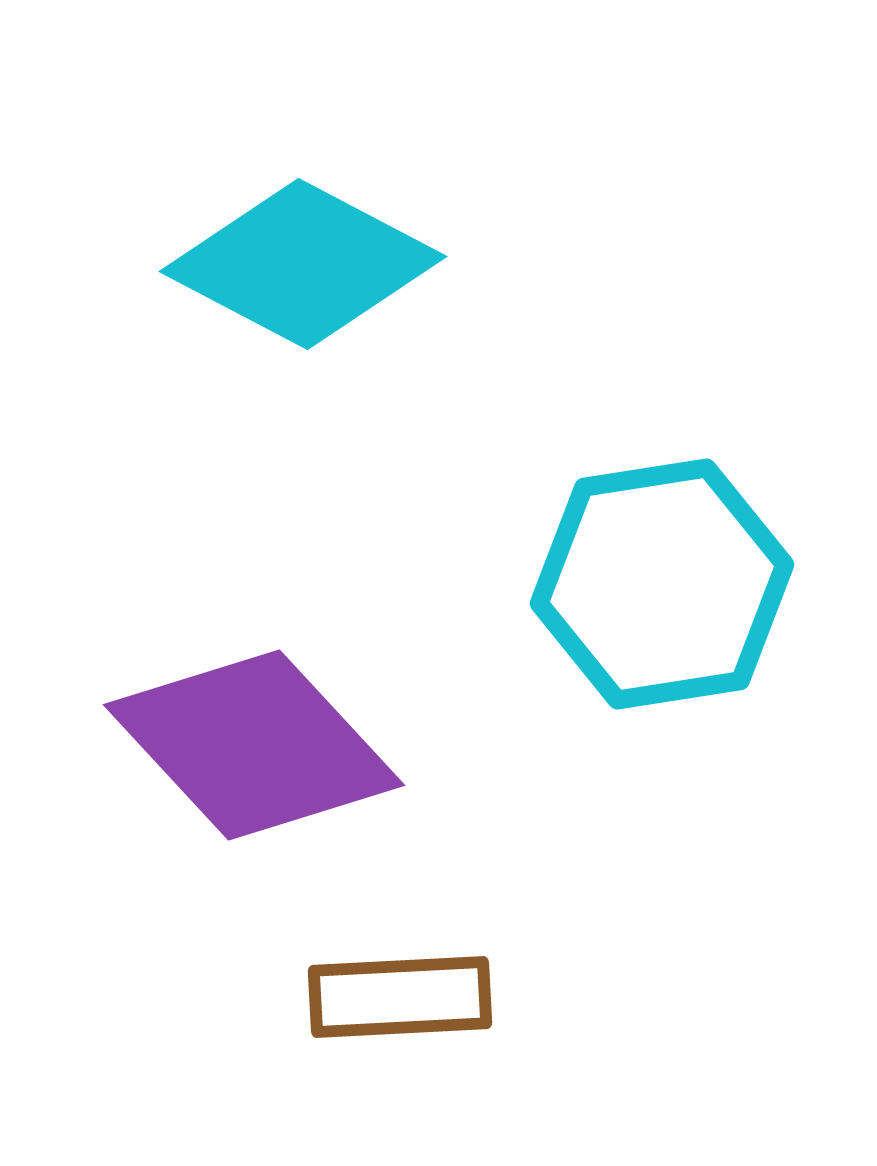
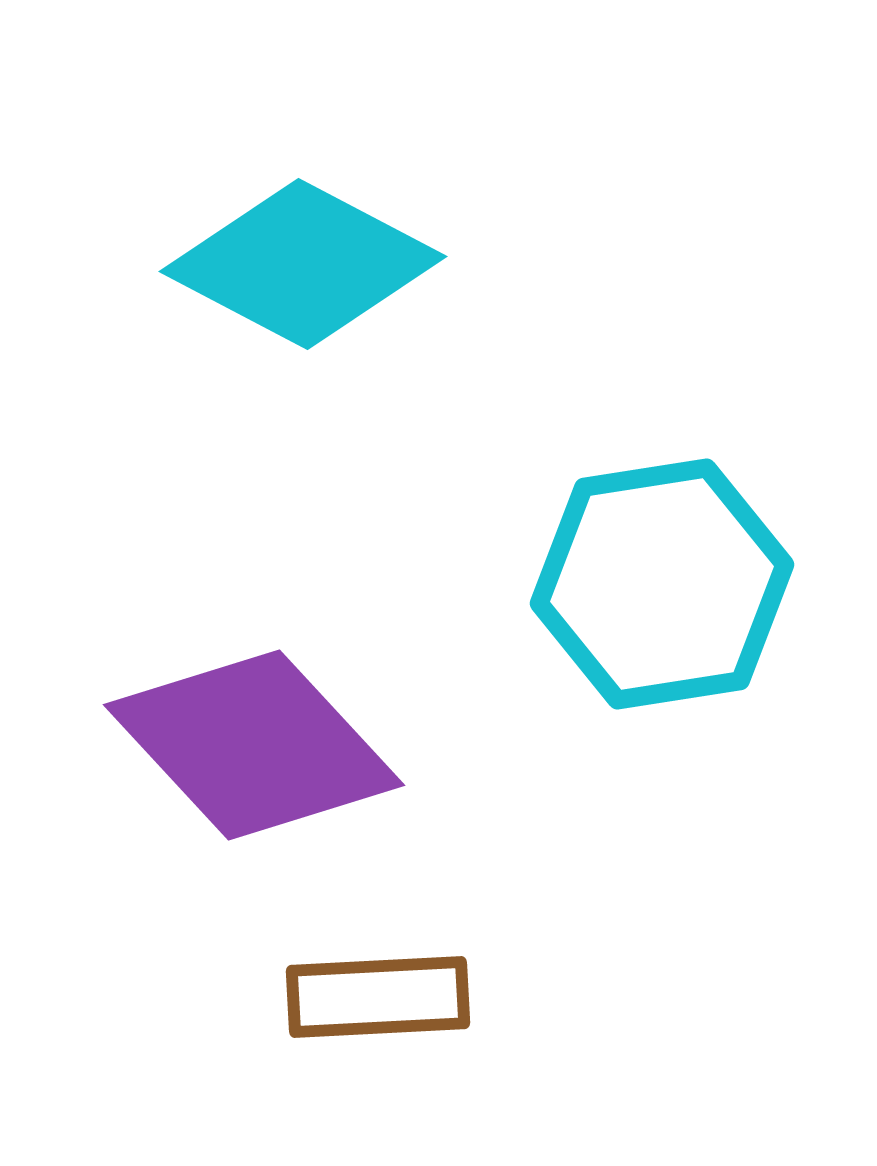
brown rectangle: moved 22 px left
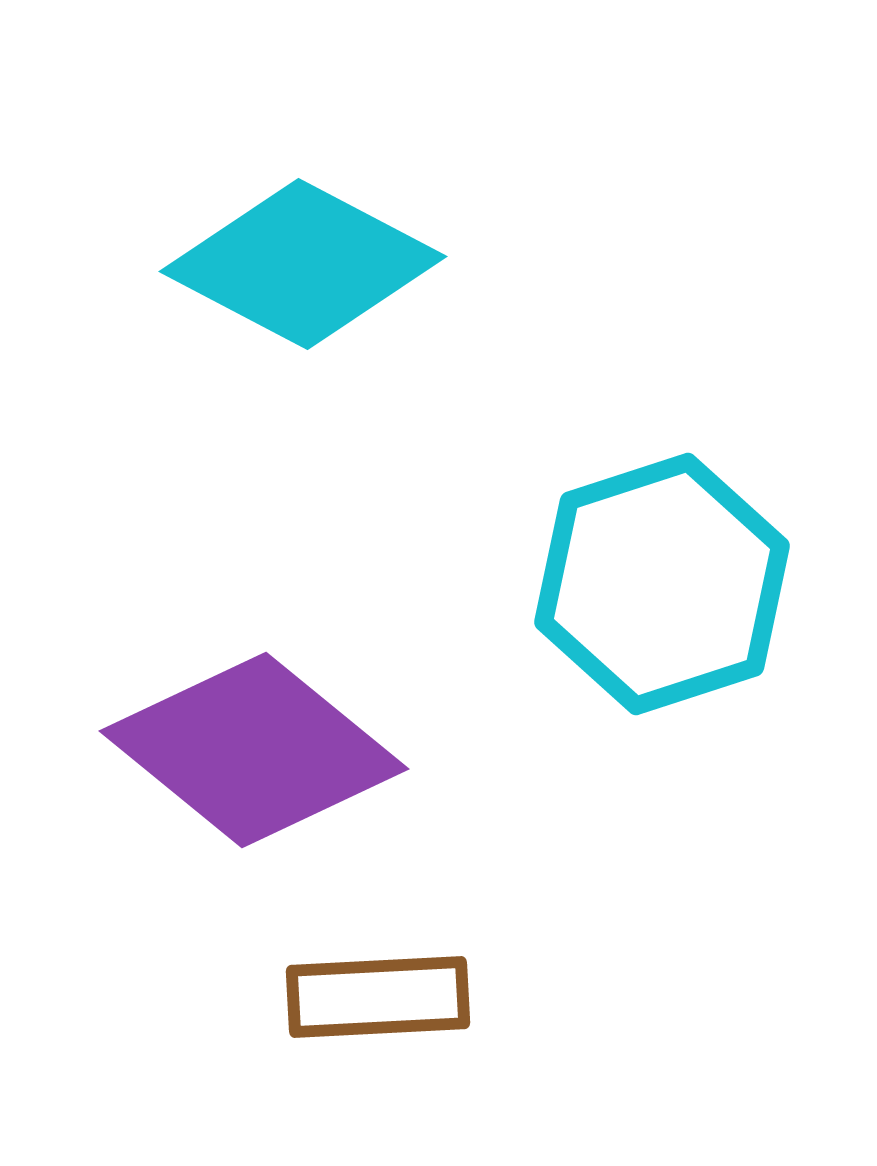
cyan hexagon: rotated 9 degrees counterclockwise
purple diamond: moved 5 px down; rotated 8 degrees counterclockwise
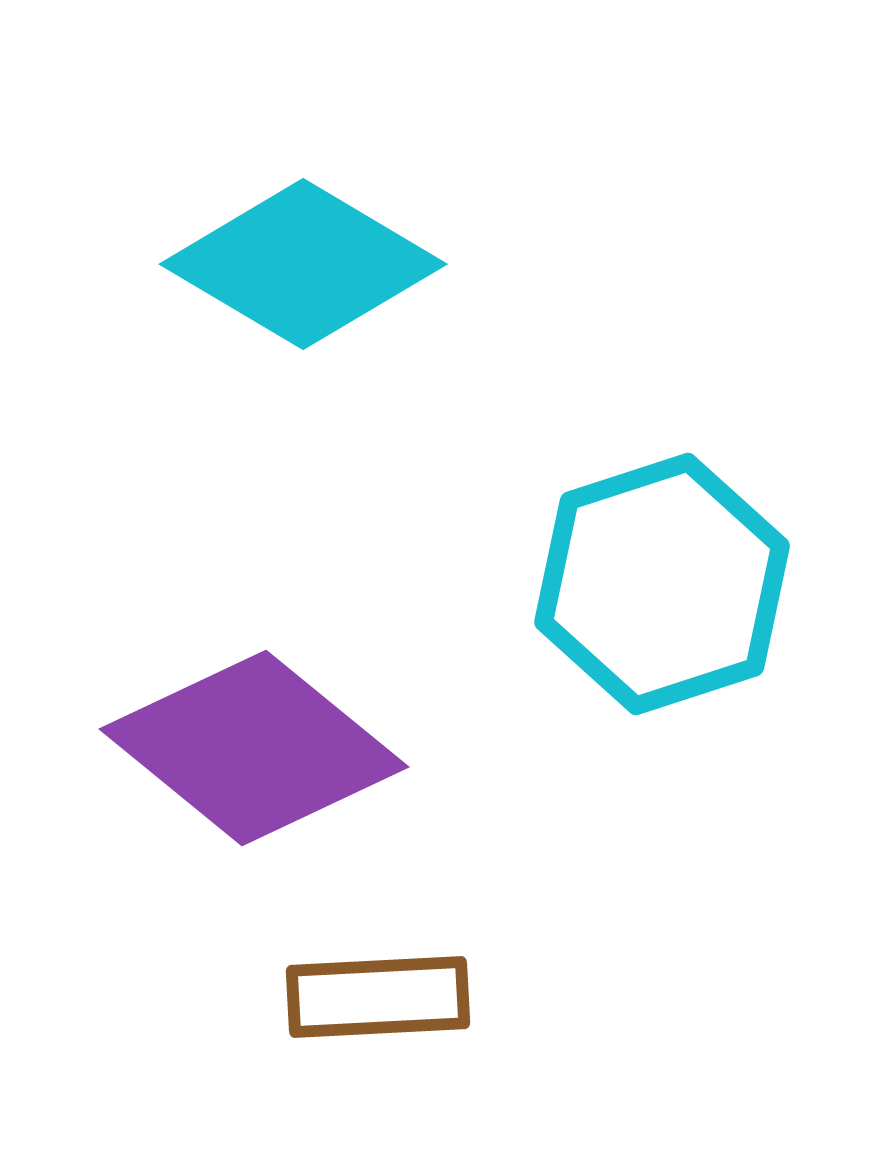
cyan diamond: rotated 3 degrees clockwise
purple diamond: moved 2 px up
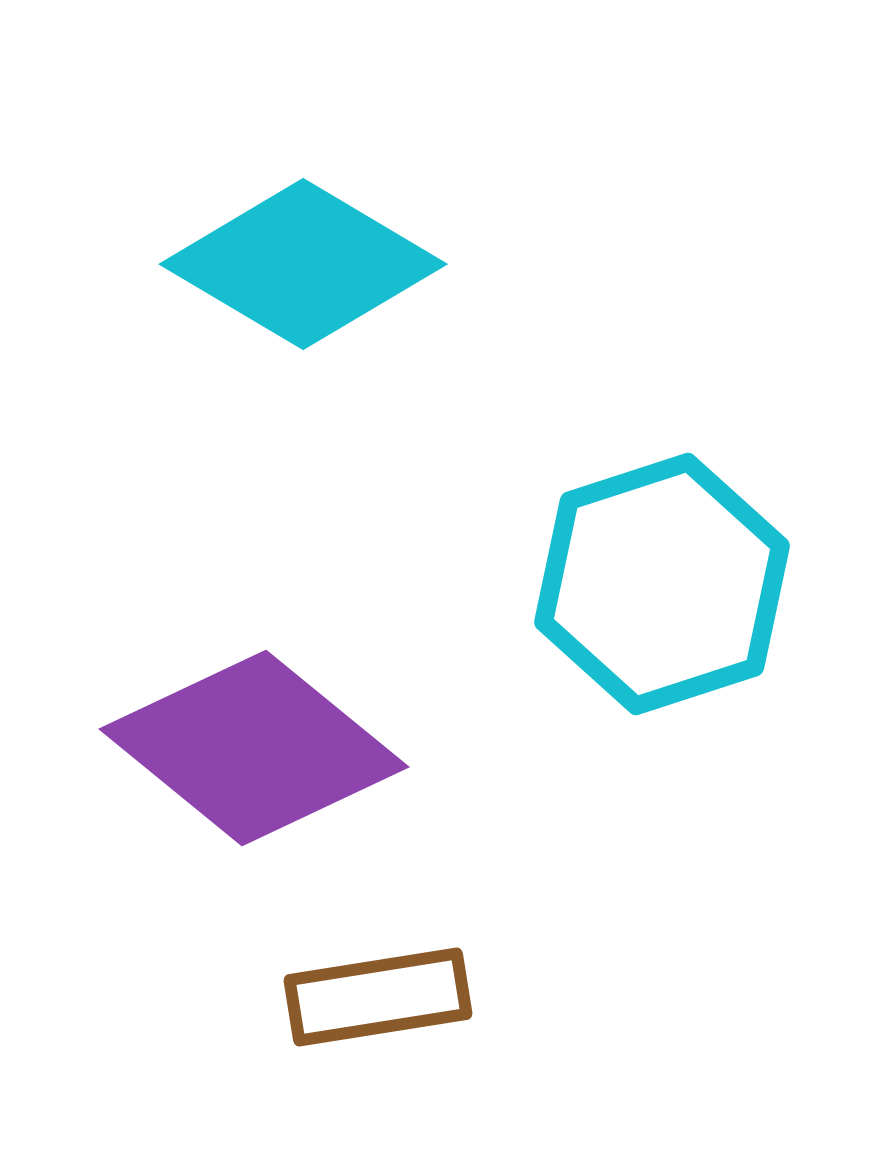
brown rectangle: rotated 6 degrees counterclockwise
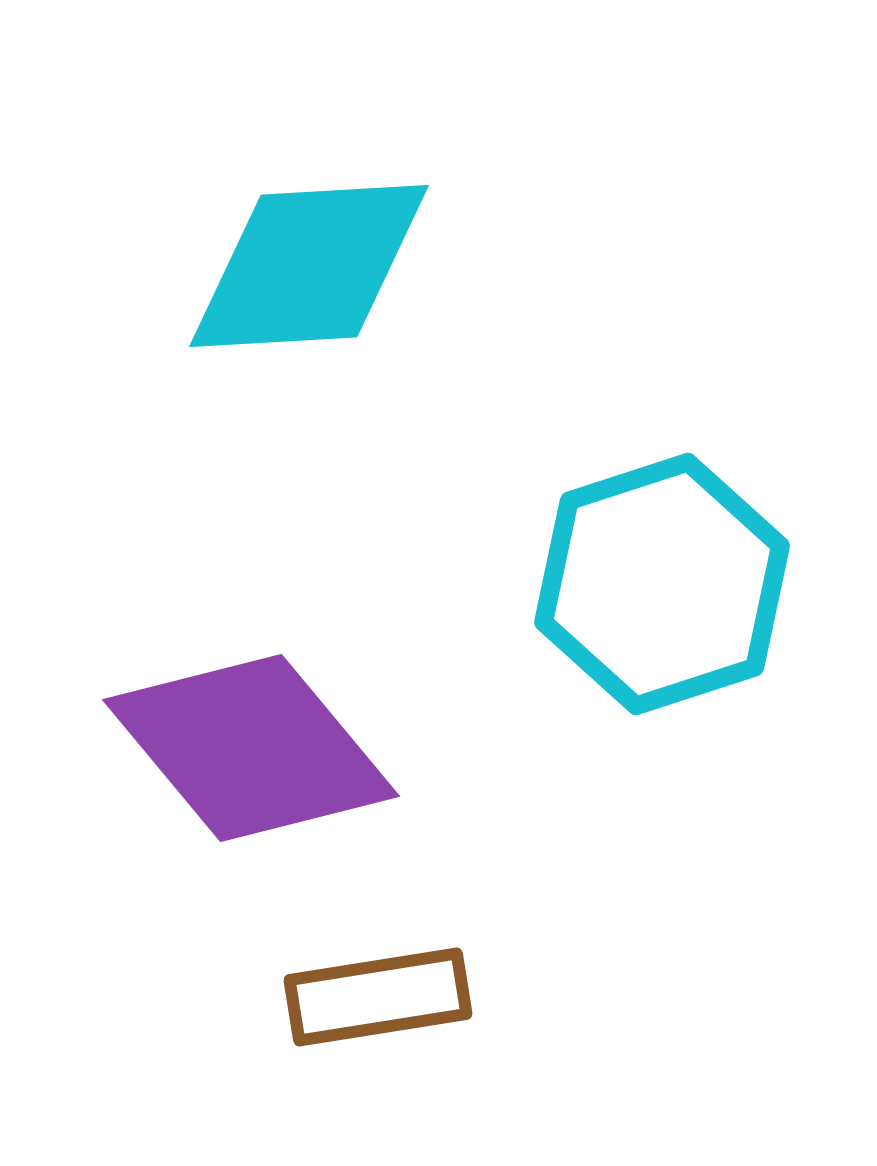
cyan diamond: moved 6 px right, 2 px down; rotated 34 degrees counterclockwise
purple diamond: moved 3 px left; rotated 11 degrees clockwise
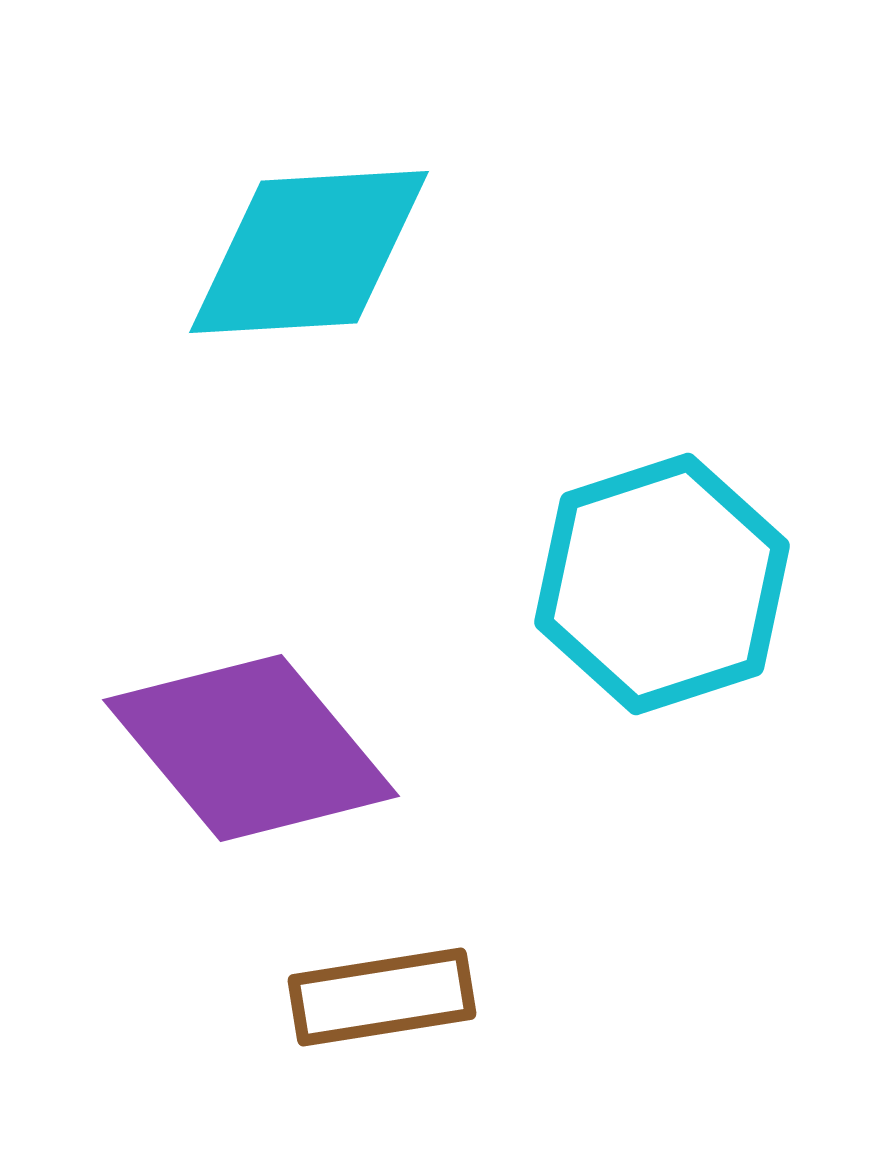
cyan diamond: moved 14 px up
brown rectangle: moved 4 px right
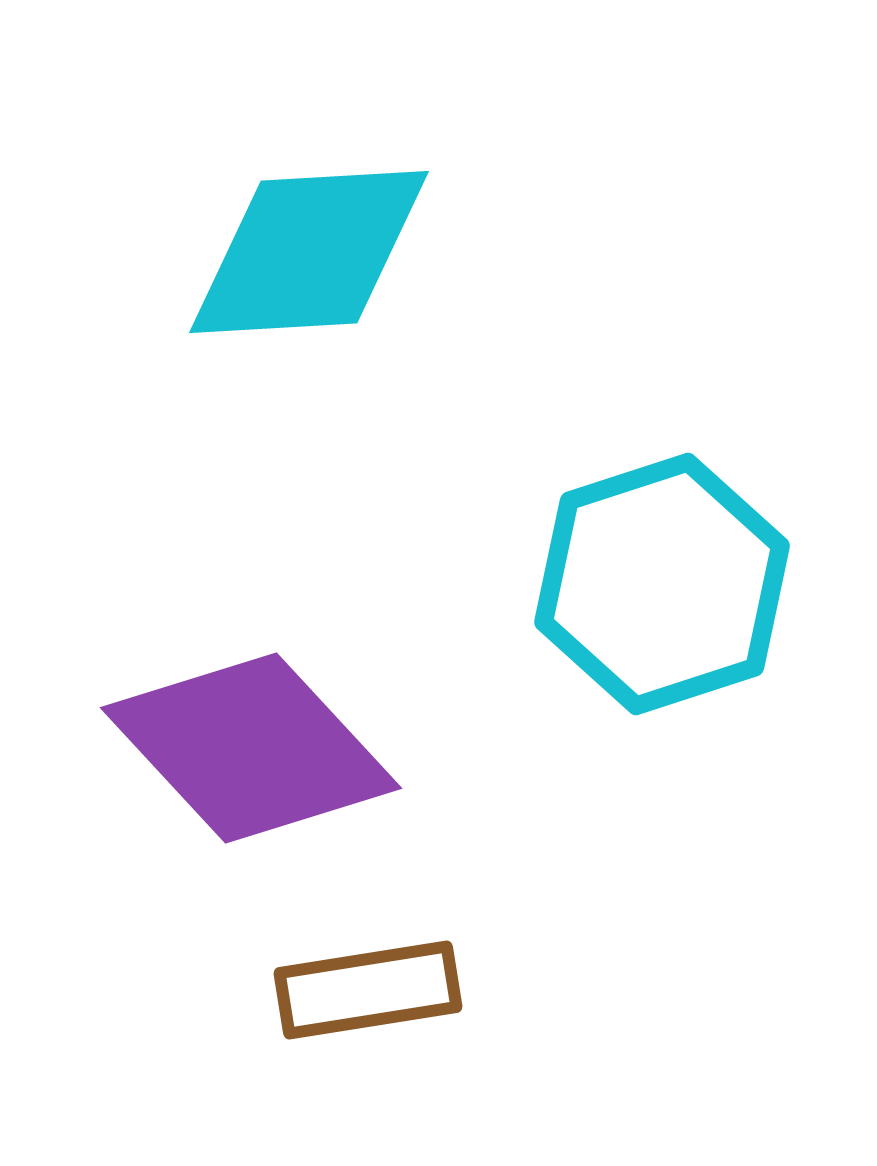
purple diamond: rotated 3 degrees counterclockwise
brown rectangle: moved 14 px left, 7 px up
